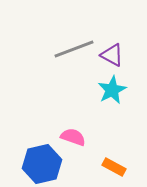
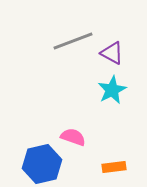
gray line: moved 1 px left, 8 px up
purple triangle: moved 2 px up
orange rectangle: rotated 35 degrees counterclockwise
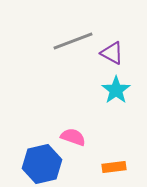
cyan star: moved 4 px right; rotated 8 degrees counterclockwise
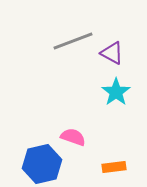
cyan star: moved 2 px down
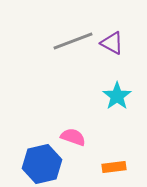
purple triangle: moved 10 px up
cyan star: moved 1 px right, 4 px down
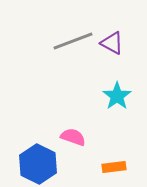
blue hexagon: moved 4 px left; rotated 21 degrees counterclockwise
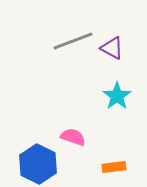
purple triangle: moved 5 px down
